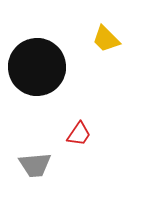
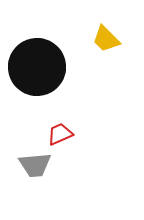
red trapezoid: moved 19 px left; rotated 148 degrees counterclockwise
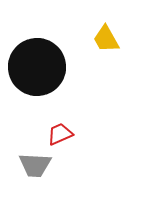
yellow trapezoid: rotated 16 degrees clockwise
gray trapezoid: rotated 8 degrees clockwise
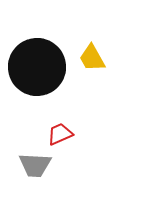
yellow trapezoid: moved 14 px left, 19 px down
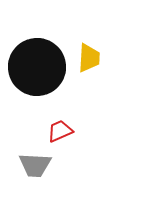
yellow trapezoid: moved 3 px left; rotated 148 degrees counterclockwise
red trapezoid: moved 3 px up
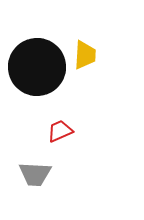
yellow trapezoid: moved 4 px left, 3 px up
gray trapezoid: moved 9 px down
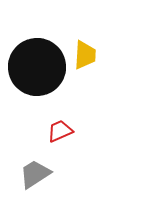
gray trapezoid: rotated 144 degrees clockwise
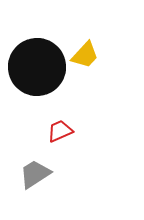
yellow trapezoid: rotated 40 degrees clockwise
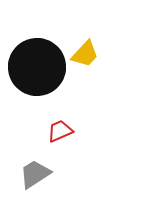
yellow trapezoid: moved 1 px up
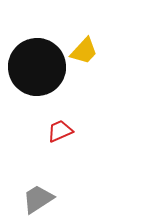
yellow trapezoid: moved 1 px left, 3 px up
gray trapezoid: moved 3 px right, 25 px down
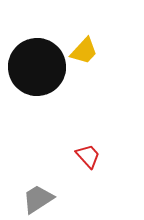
red trapezoid: moved 28 px right, 25 px down; rotated 72 degrees clockwise
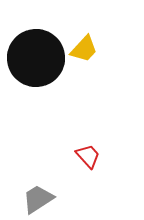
yellow trapezoid: moved 2 px up
black circle: moved 1 px left, 9 px up
